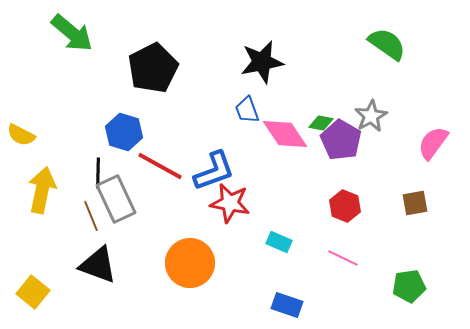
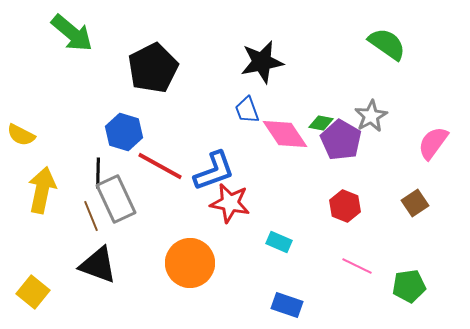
brown square: rotated 24 degrees counterclockwise
pink line: moved 14 px right, 8 px down
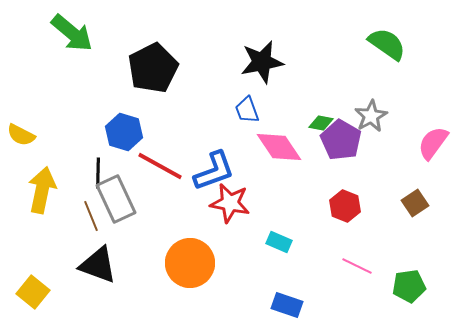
pink diamond: moved 6 px left, 13 px down
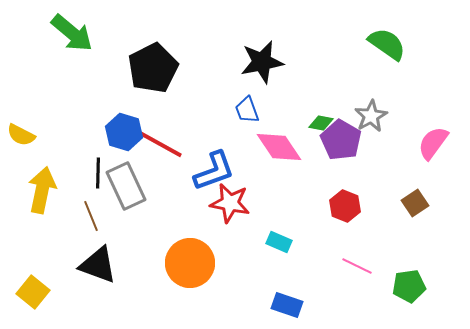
red line: moved 22 px up
gray rectangle: moved 10 px right, 13 px up
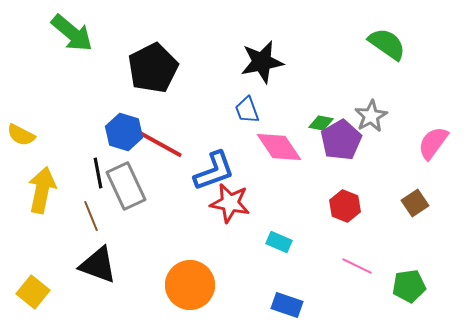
purple pentagon: rotated 12 degrees clockwise
black line: rotated 12 degrees counterclockwise
orange circle: moved 22 px down
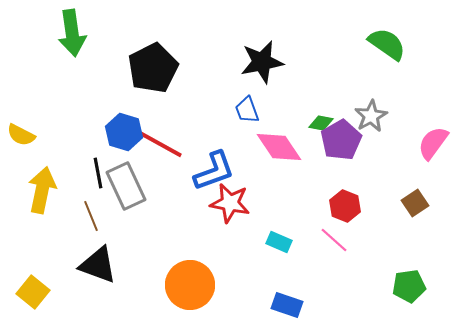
green arrow: rotated 42 degrees clockwise
pink line: moved 23 px left, 26 px up; rotated 16 degrees clockwise
